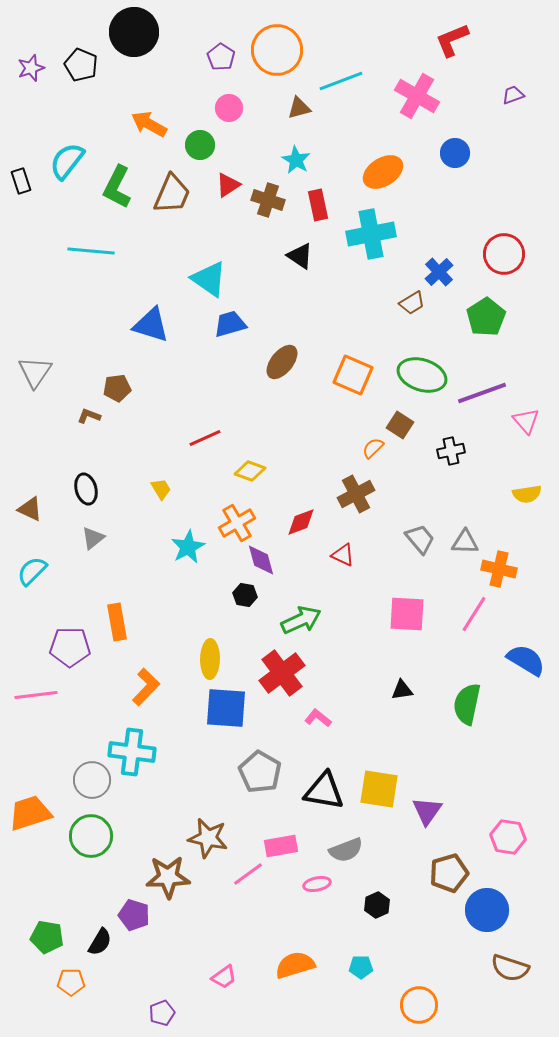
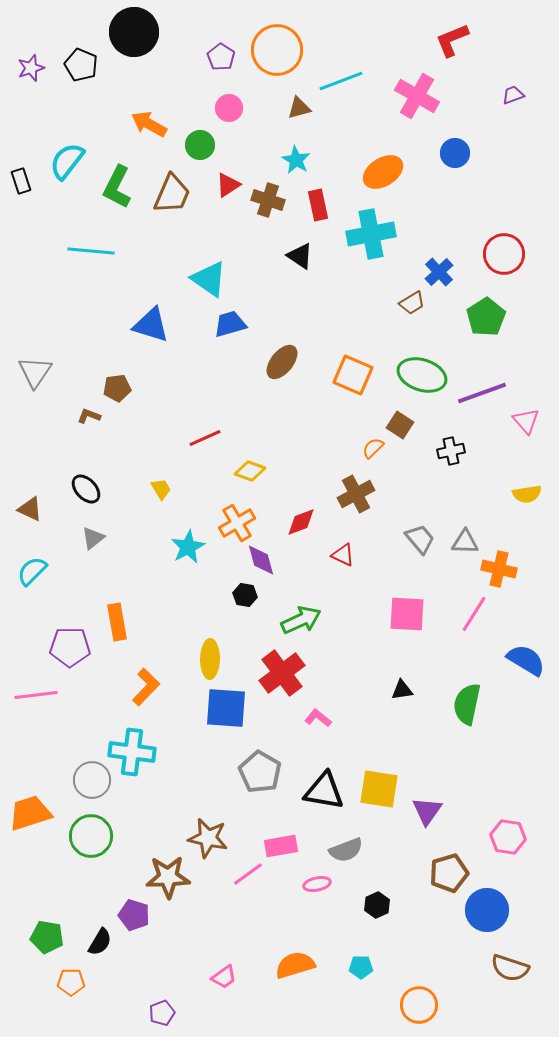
black ellipse at (86, 489): rotated 28 degrees counterclockwise
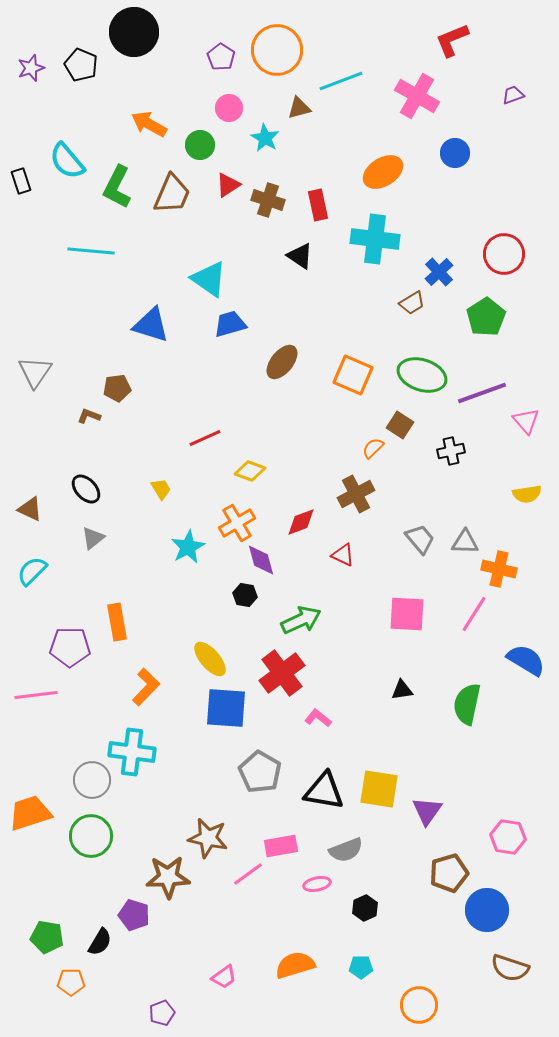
cyan star at (296, 160): moved 31 px left, 22 px up
cyan semicircle at (67, 161): rotated 78 degrees counterclockwise
cyan cross at (371, 234): moved 4 px right, 5 px down; rotated 18 degrees clockwise
yellow ellipse at (210, 659): rotated 42 degrees counterclockwise
black hexagon at (377, 905): moved 12 px left, 3 px down
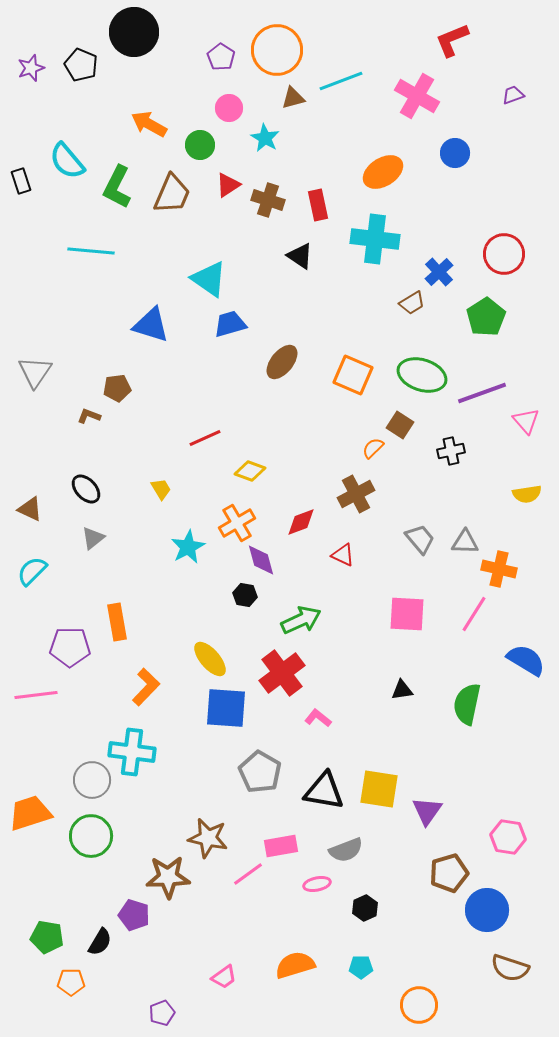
brown triangle at (299, 108): moved 6 px left, 10 px up
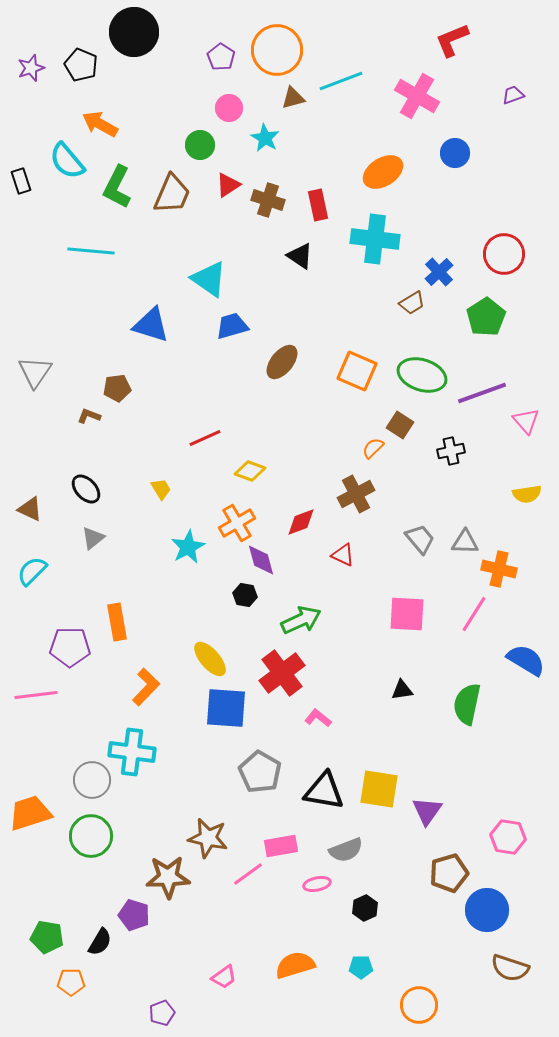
orange arrow at (149, 124): moved 49 px left
blue trapezoid at (230, 324): moved 2 px right, 2 px down
orange square at (353, 375): moved 4 px right, 4 px up
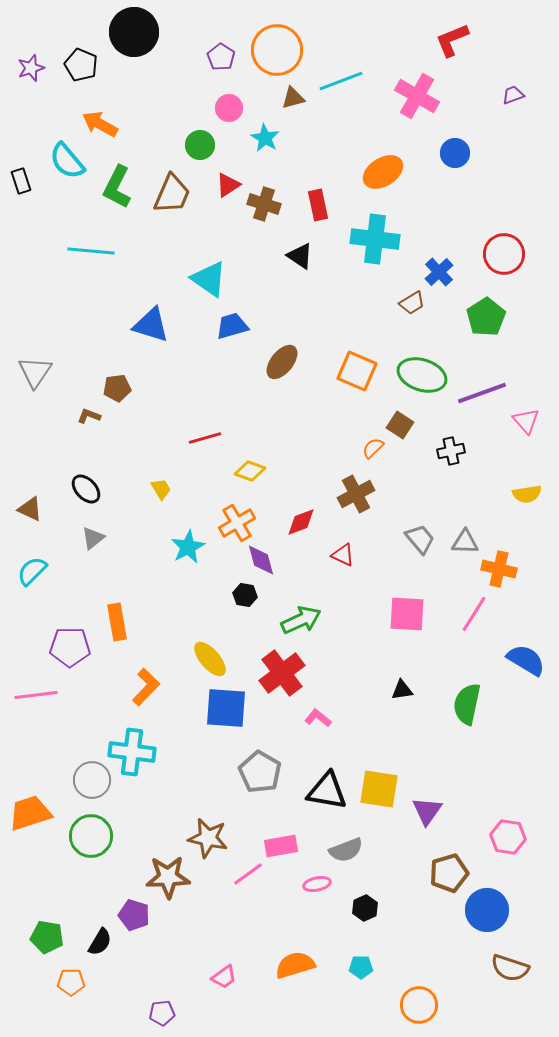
brown cross at (268, 200): moved 4 px left, 4 px down
red line at (205, 438): rotated 8 degrees clockwise
black triangle at (324, 791): moved 3 px right
purple pentagon at (162, 1013): rotated 15 degrees clockwise
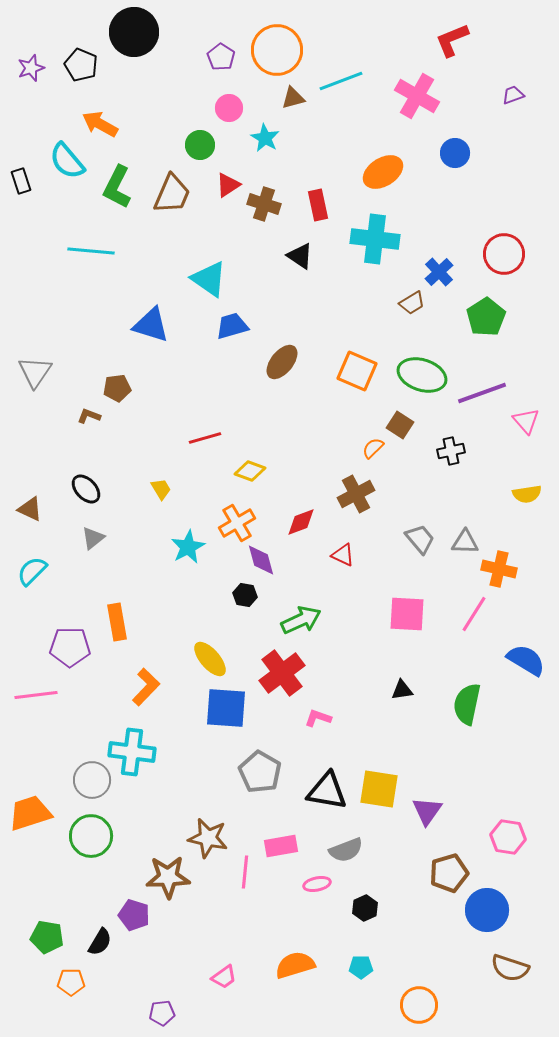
pink L-shape at (318, 718): rotated 20 degrees counterclockwise
pink line at (248, 874): moved 3 px left, 2 px up; rotated 48 degrees counterclockwise
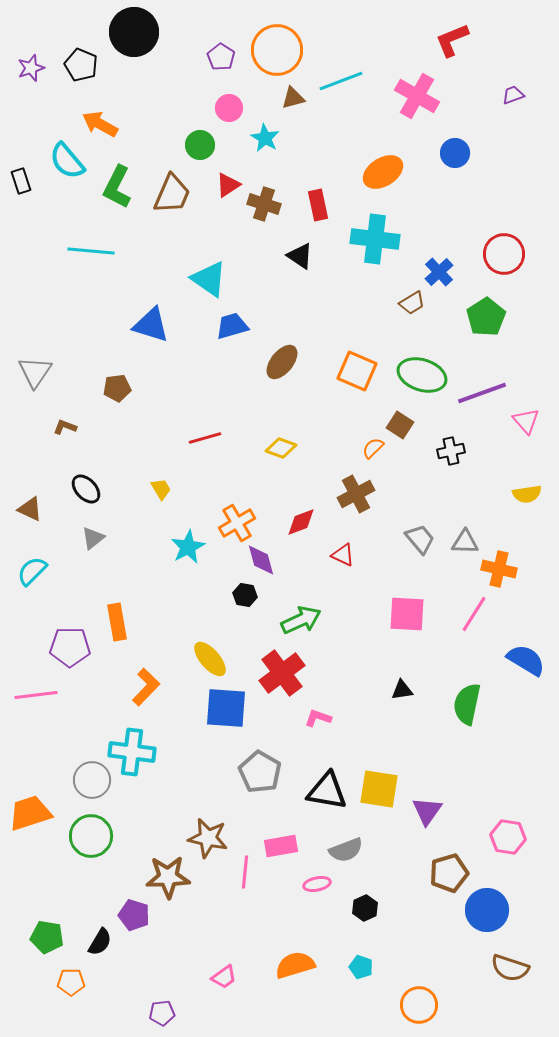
brown L-shape at (89, 416): moved 24 px left, 11 px down
yellow diamond at (250, 471): moved 31 px right, 23 px up
cyan pentagon at (361, 967): rotated 20 degrees clockwise
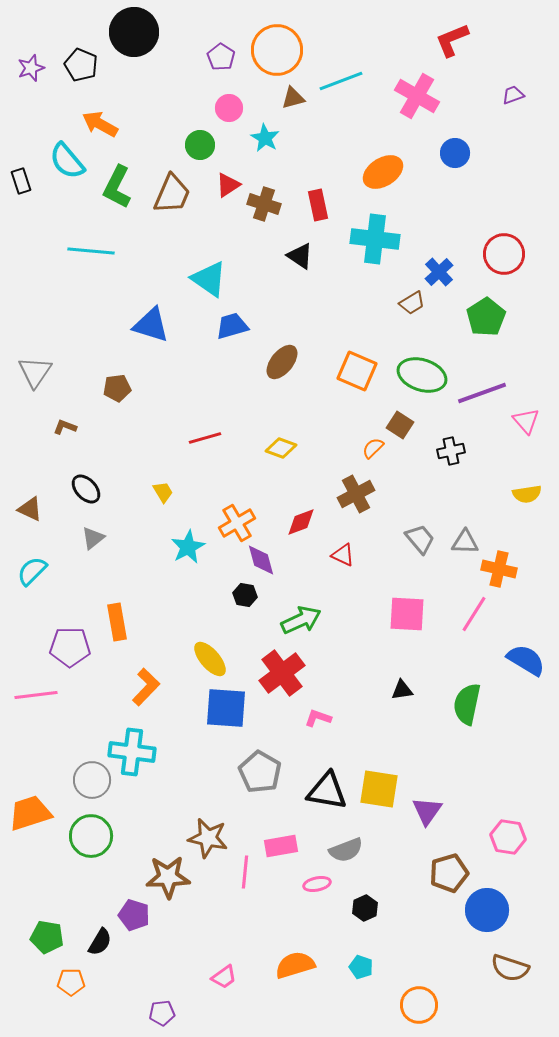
yellow trapezoid at (161, 489): moved 2 px right, 3 px down
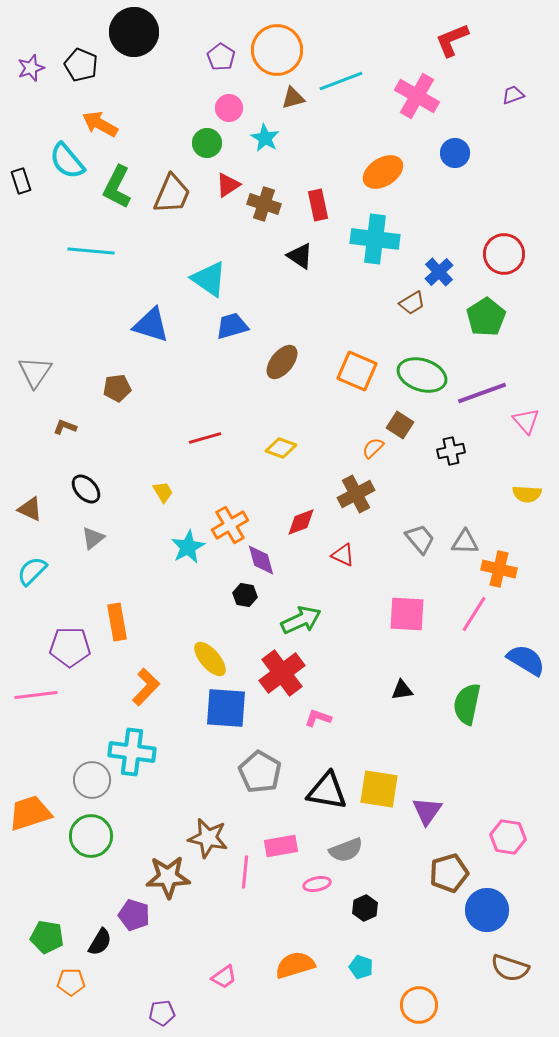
green circle at (200, 145): moved 7 px right, 2 px up
yellow semicircle at (527, 494): rotated 12 degrees clockwise
orange cross at (237, 523): moved 7 px left, 2 px down
